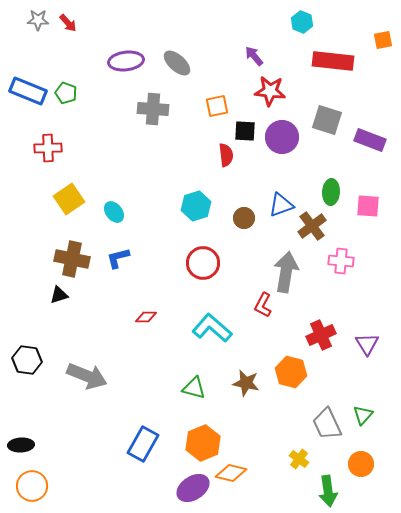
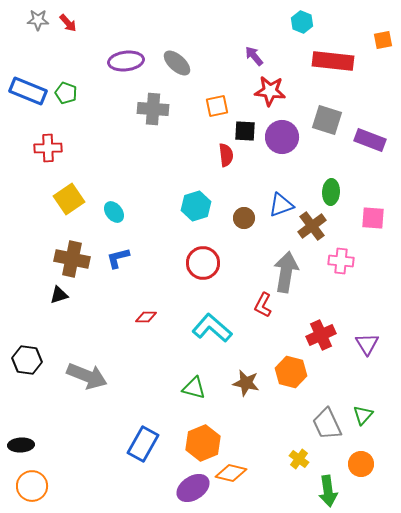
pink square at (368, 206): moved 5 px right, 12 px down
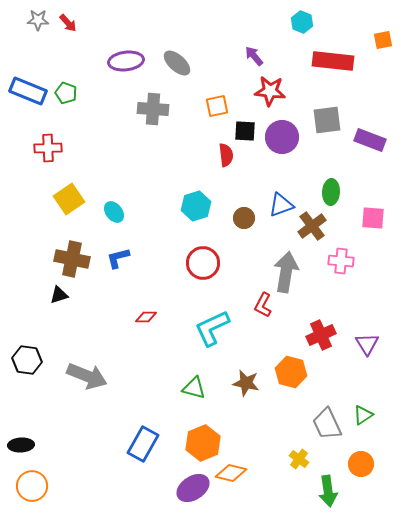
gray square at (327, 120): rotated 24 degrees counterclockwise
cyan L-shape at (212, 328): rotated 66 degrees counterclockwise
green triangle at (363, 415): rotated 15 degrees clockwise
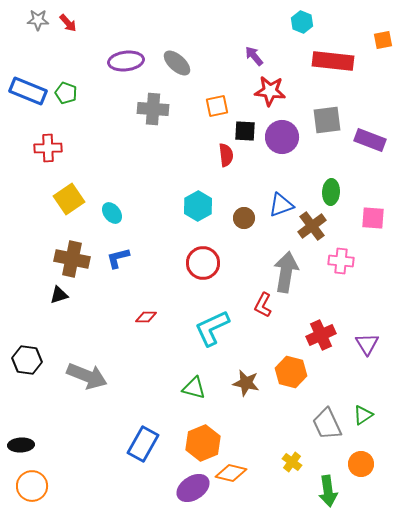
cyan hexagon at (196, 206): moved 2 px right; rotated 12 degrees counterclockwise
cyan ellipse at (114, 212): moved 2 px left, 1 px down
yellow cross at (299, 459): moved 7 px left, 3 px down
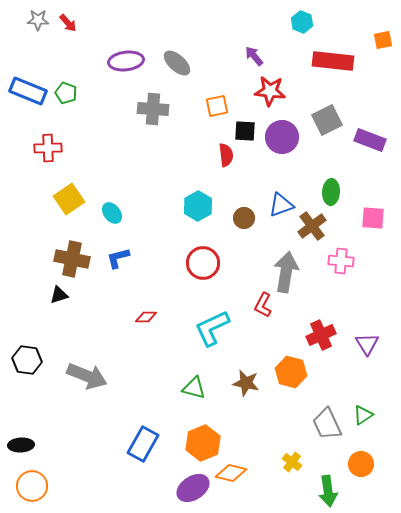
gray square at (327, 120): rotated 20 degrees counterclockwise
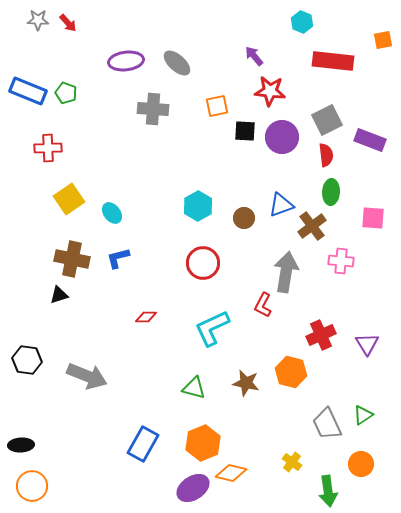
red semicircle at (226, 155): moved 100 px right
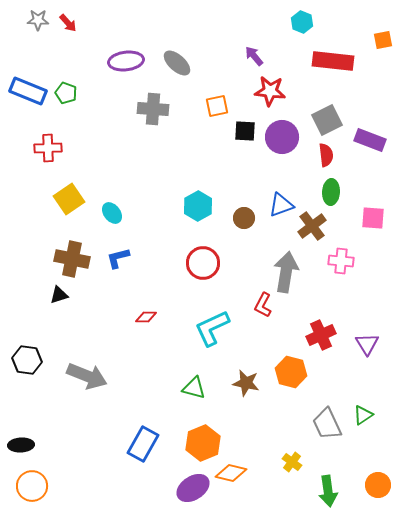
orange circle at (361, 464): moved 17 px right, 21 px down
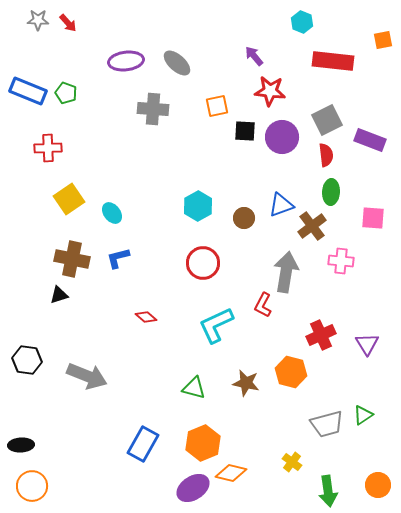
red diamond at (146, 317): rotated 40 degrees clockwise
cyan L-shape at (212, 328): moved 4 px right, 3 px up
gray trapezoid at (327, 424): rotated 80 degrees counterclockwise
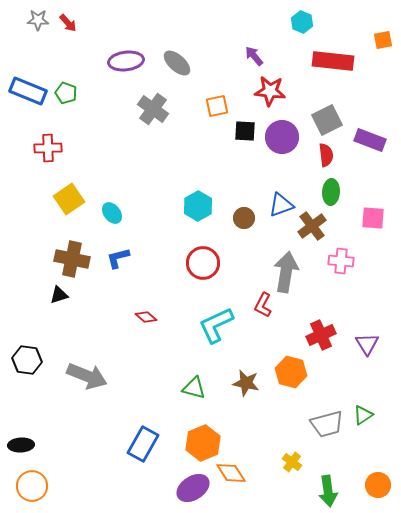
gray cross at (153, 109): rotated 32 degrees clockwise
orange diamond at (231, 473): rotated 44 degrees clockwise
